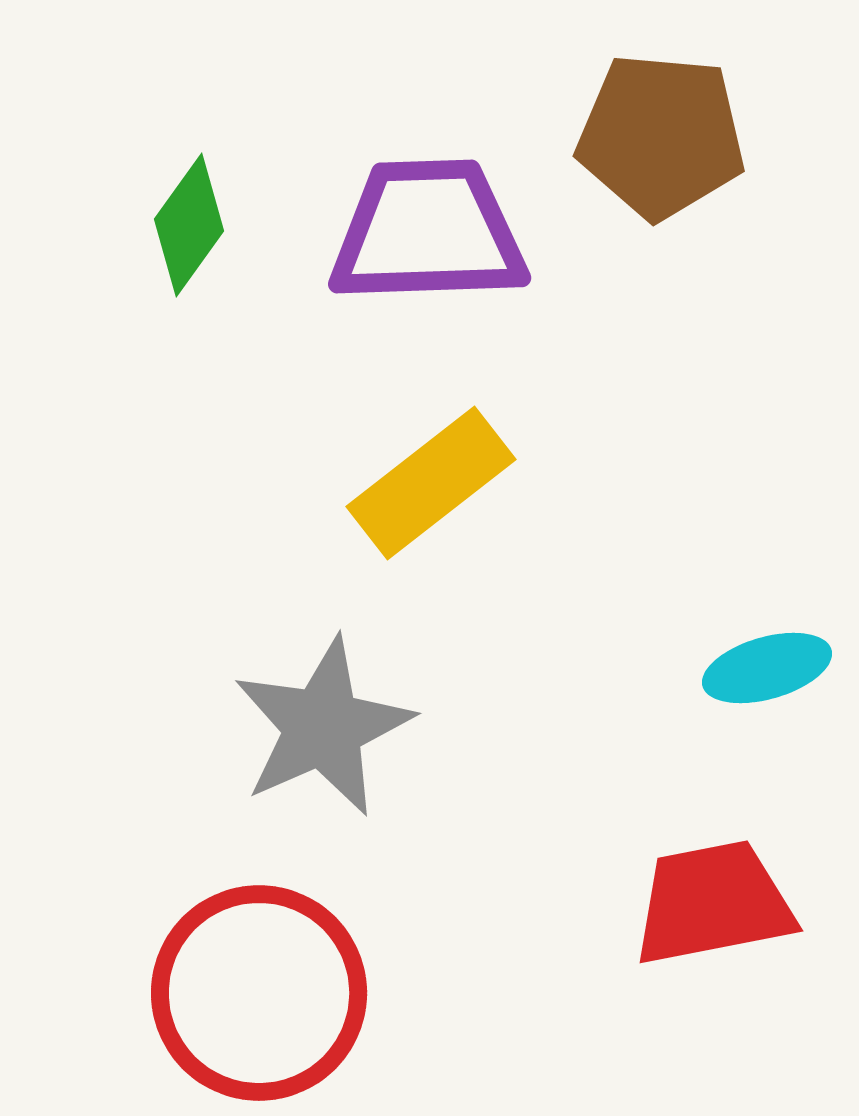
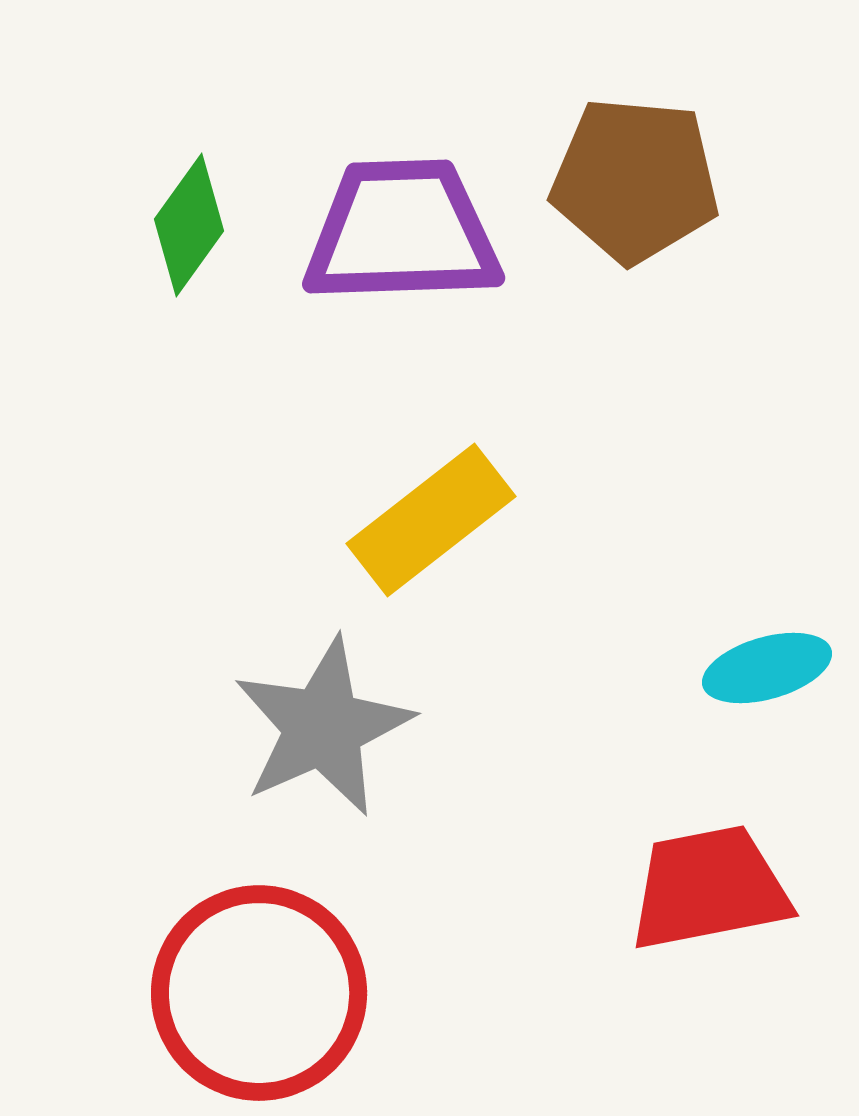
brown pentagon: moved 26 px left, 44 px down
purple trapezoid: moved 26 px left
yellow rectangle: moved 37 px down
red trapezoid: moved 4 px left, 15 px up
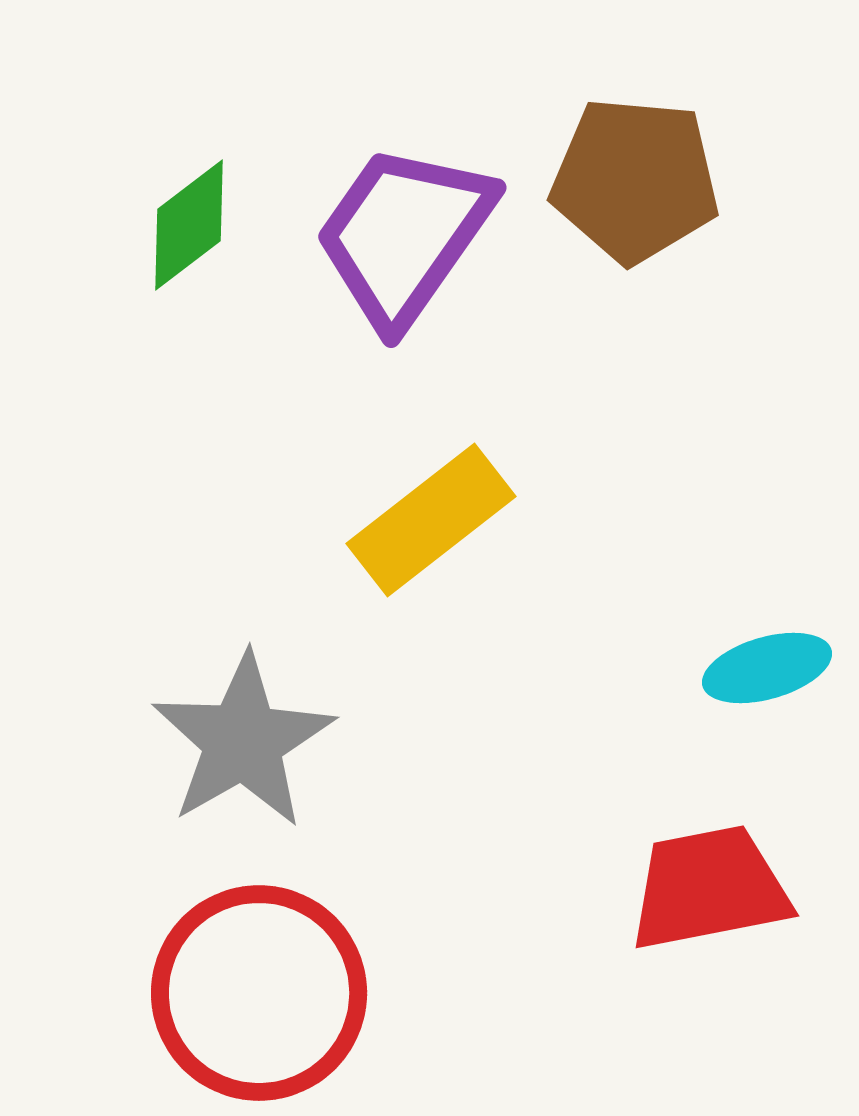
green diamond: rotated 17 degrees clockwise
purple trapezoid: moved 2 px right, 3 px down; rotated 53 degrees counterclockwise
gray star: moved 80 px left, 14 px down; rotated 6 degrees counterclockwise
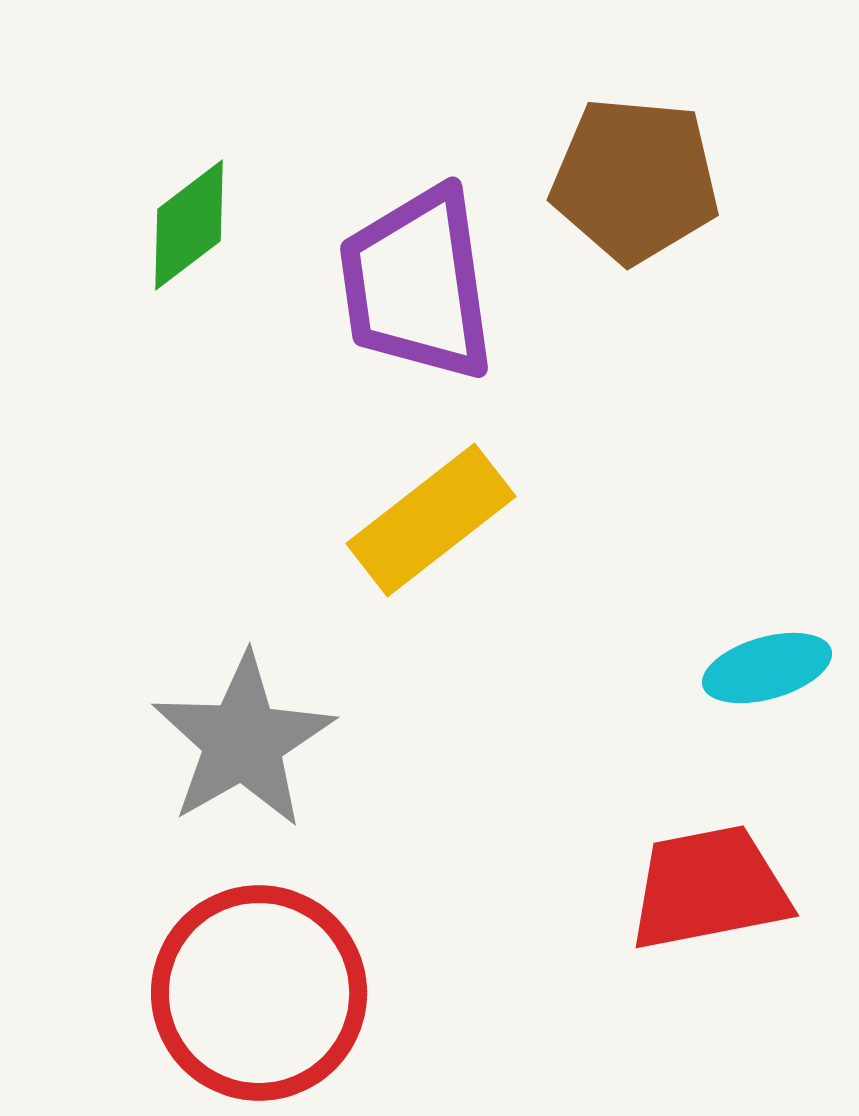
purple trapezoid: moved 13 px right, 49 px down; rotated 43 degrees counterclockwise
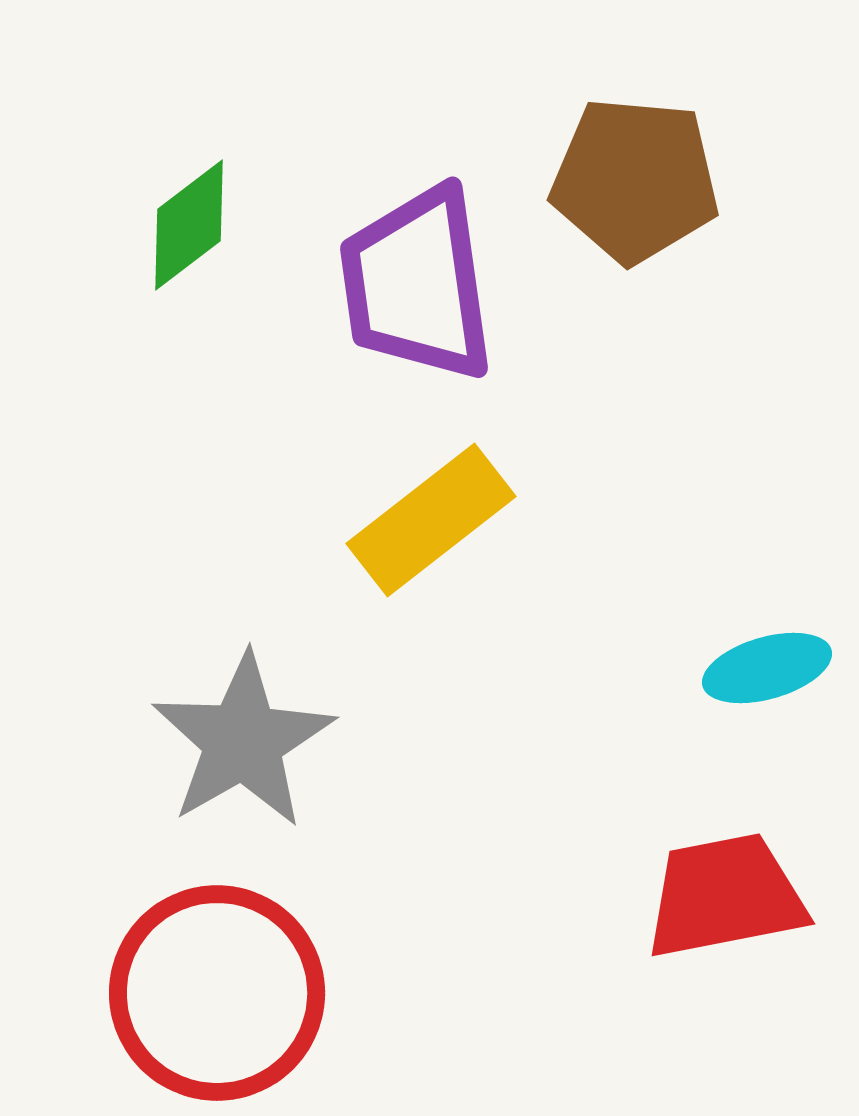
red trapezoid: moved 16 px right, 8 px down
red circle: moved 42 px left
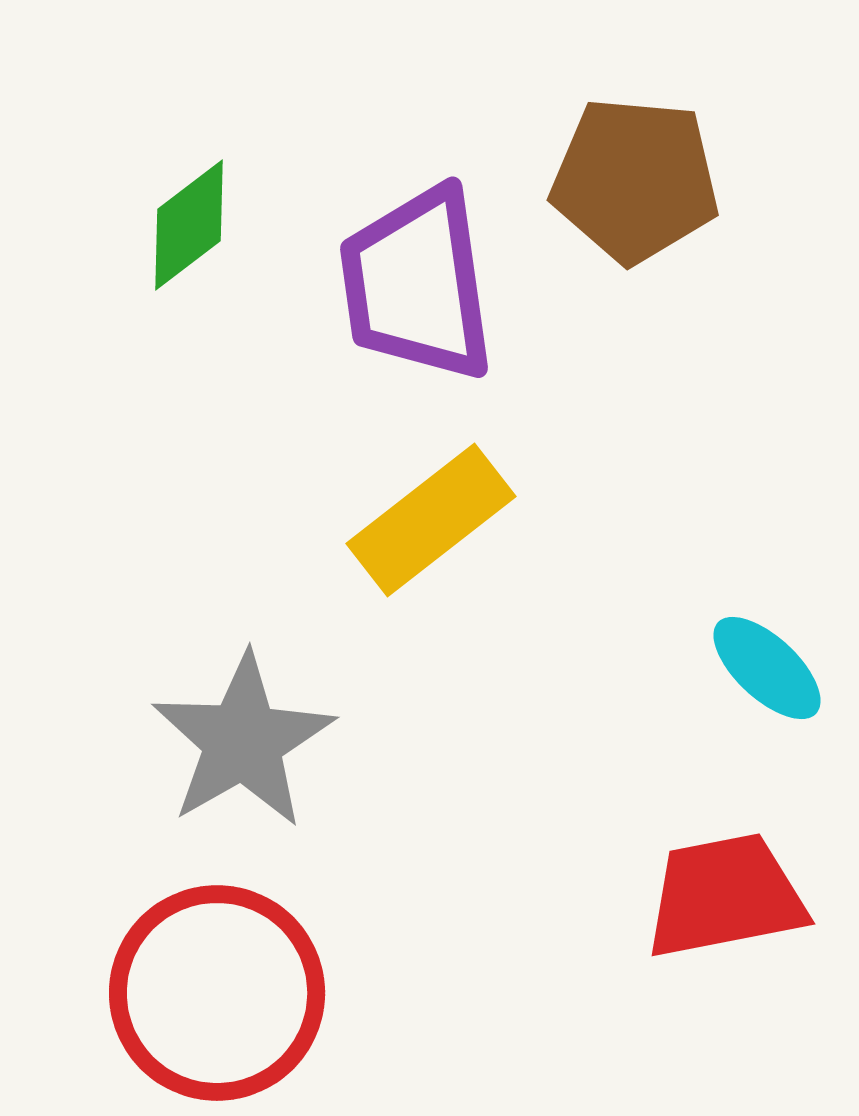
cyan ellipse: rotated 59 degrees clockwise
